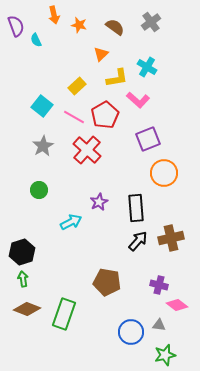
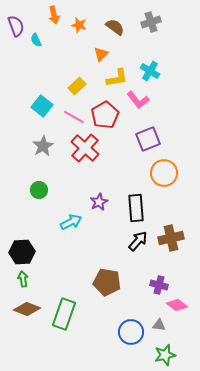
gray cross: rotated 18 degrees clockwise
cyan cross: moved 3 px right, 4 px down
pink L-shape: rotated 10 degrees clockwise
red cross: moved 2 px left, 2 px up
black hexagon: rotated 15 degrees clockwise
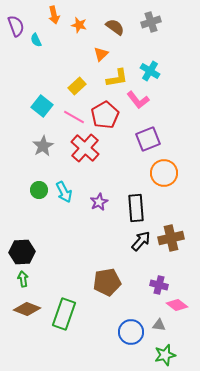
cyan arrow: moved 7 px left, 30 px up; rotated 90 degrees clockwise
black arrow: moved 3 px right
brown pentagon: rotated 20 degrees counterclockwise
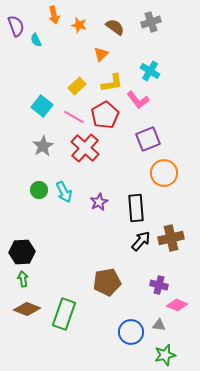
yellow L-shape: moved 5 px left, 5 px down
pink diamond: rotated 15 degrees counterclockwise
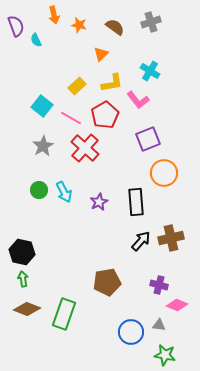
pink line: moved 3 px left, 1 px down
black rectangle: moved 6 px up
black hexagon: rotated 15 degrees clockwise
green star: rotated 25 degrees clockwise
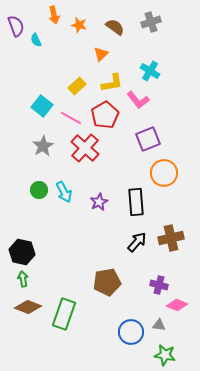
black arrow: moved 4 px left, 1 px down
brown diamond: moved 1 px right, 2 px up
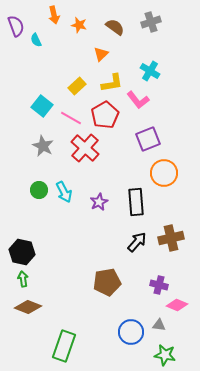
gray star: rotated 15 degrees counterclockwise
green rectangle: moved 32 px down
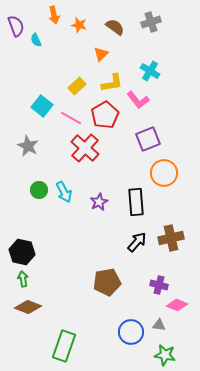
gray star: moved 15 px left
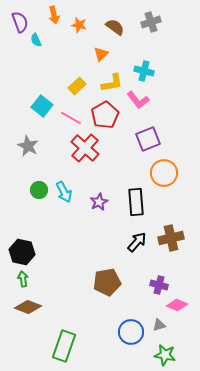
purple semicircle: moved 4 px right, 4 px up
cyan cross: moved 6 px left; rotated 18 degrees counterclockwise
gray triangle: rotated 24 degrees counterclockwise
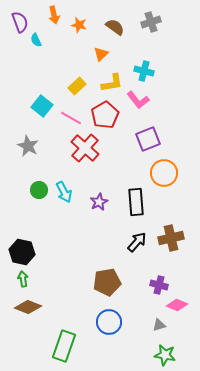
blue circle: moved 22 px left, 10 px up
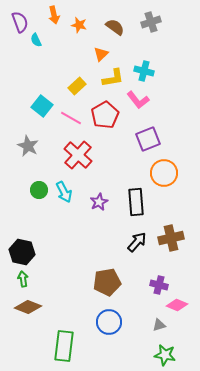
yellow L-shape: moved 1 px right, 5 px up
red cross: moved 7 px left, 7 px down
green rectangle: rotated 12 degrees counterclockwise
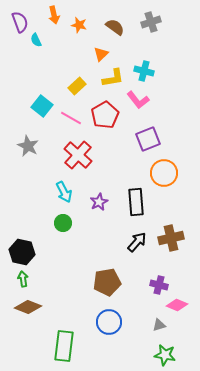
green circle: moved 24 px right, 33 px down
